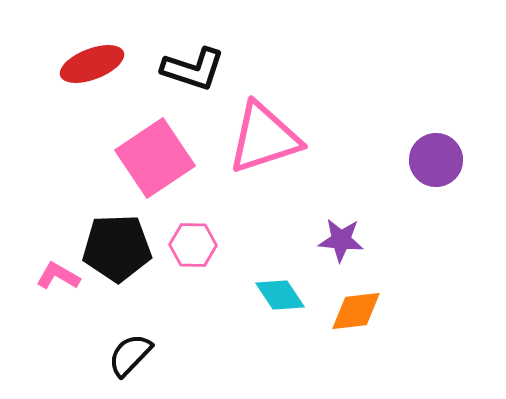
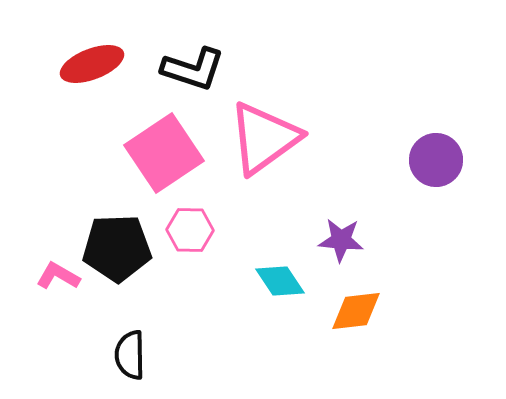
pink triangle: rotated 18 degrees counterclockwise
pink square: moved 9 px right, 5 px up
pink hexagon: moved 3 px left, 15 px up
cyan diamond: moved 14 px up
black semicircle: rotated 45 degrees counterclockwise
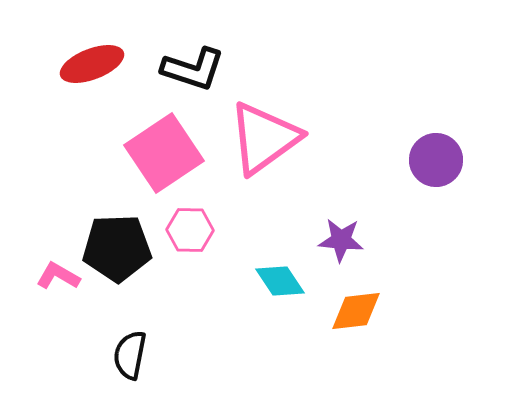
black semicircle: rotated 12 degrees clockwise
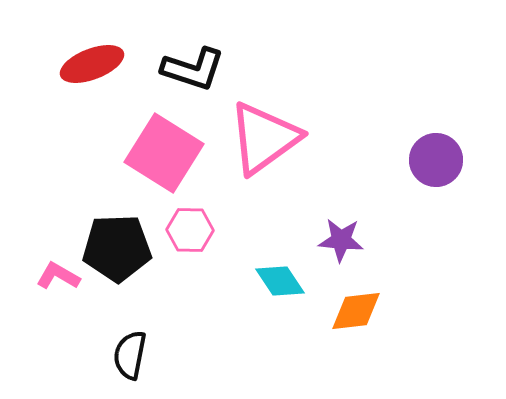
pink square: rotated 24 degrees counterclockwise
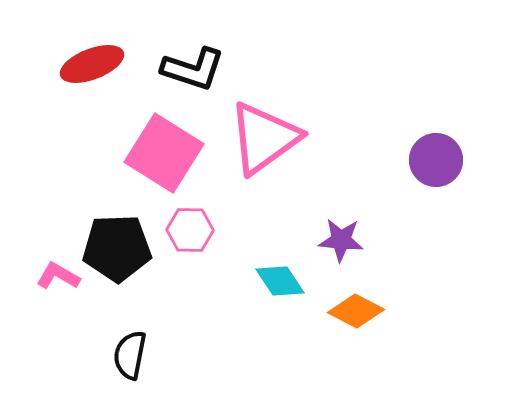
orange diamond: rotated 34 degrees clockwise
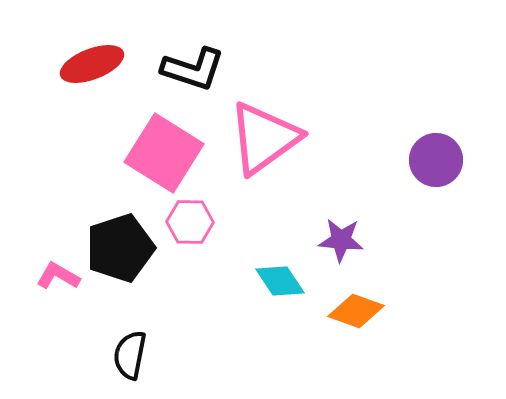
pink hexagon: moved 8 px up
black pentagon: moved 3 px right; rotated 16 degrees counterclockwise
orange diamond: rotated 8 degrees counterclockwise
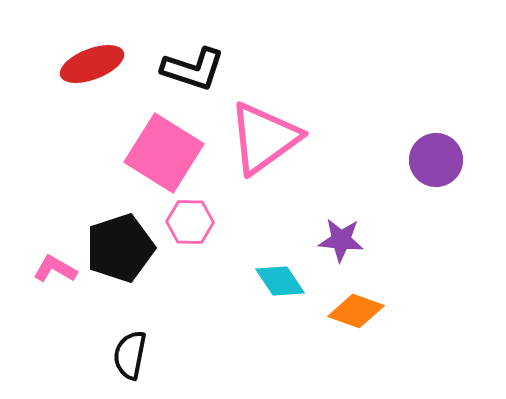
pink L-shape: moved 3 px left, 7 px up
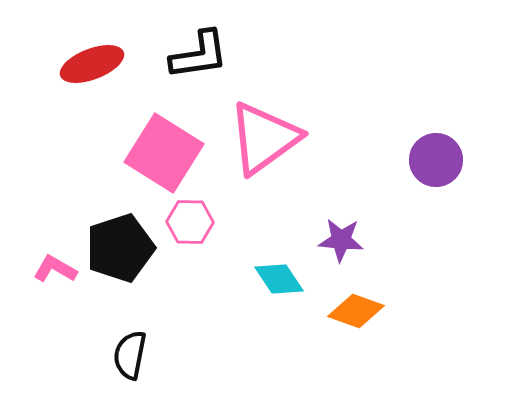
black L-shape: moved 6 px right, 14 px up; rotated 26 degrees counterclockwise
cyan diamond: moved 1 px left, 2 px up
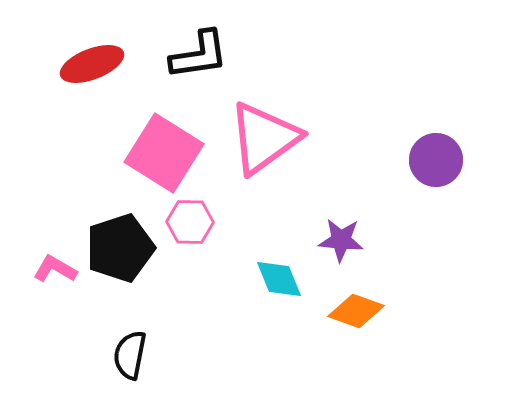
cyan diamond: rotated 12 degrees clockwise
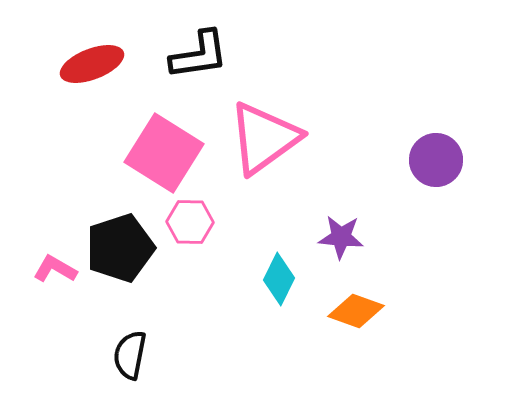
purple star: moved 3 px up
cyan diamond: rotated 48 degrees clockwise
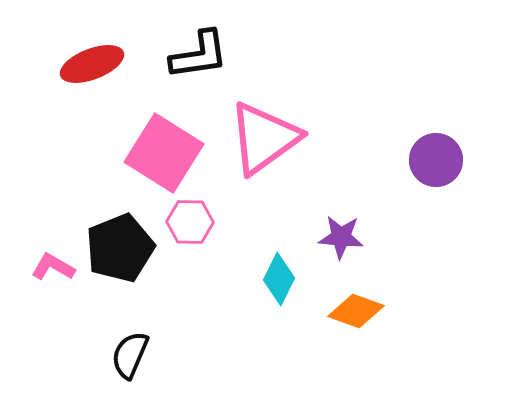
black pentagon: rotated 4 degrees counterclockwise
pink L-shape: moved 2 px left, 2 px up
black semicircle: rotated 12 degrees clockwise
